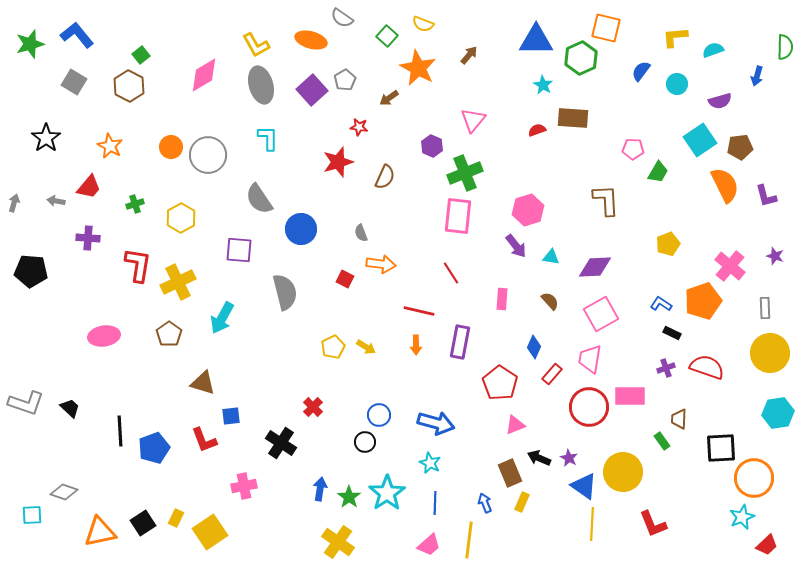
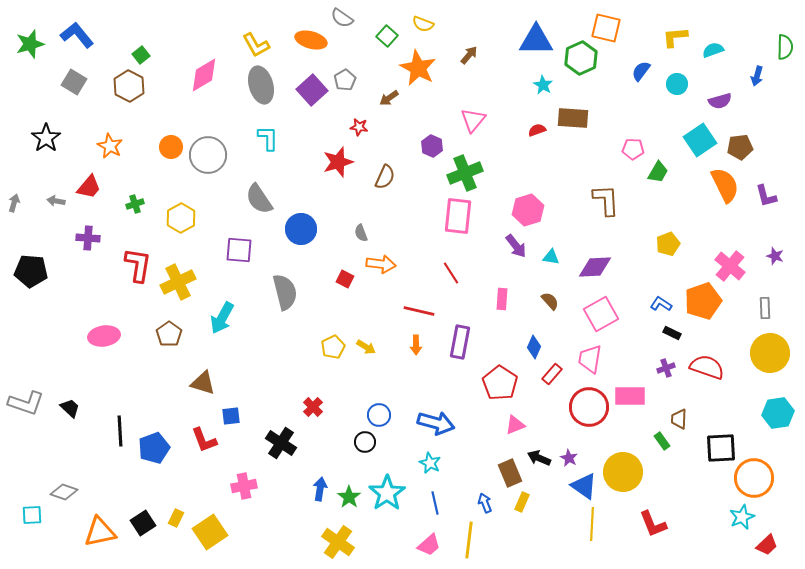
blue line at (435, 503): rotated 15 degrees counterclockwise
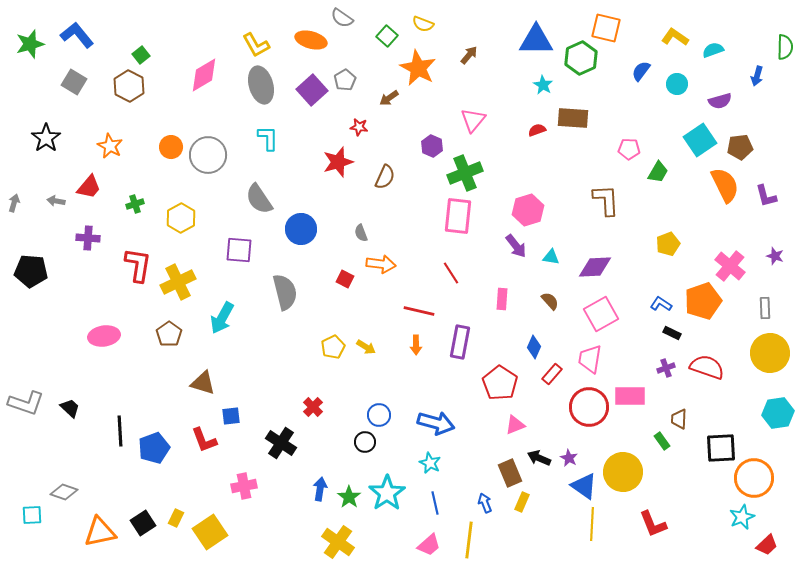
yellow L-shape at (675, 37): rotated 40 degrees clockwise
pink pentagon at (633, 149): moved 4 px left
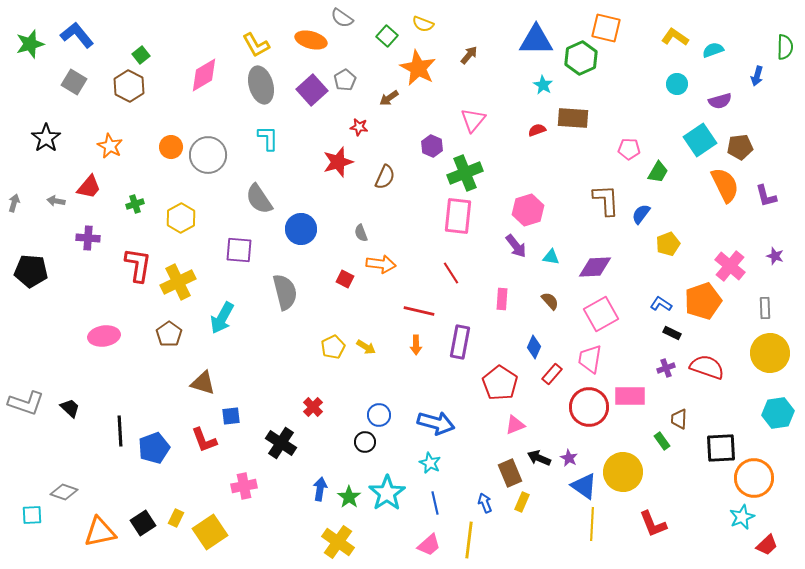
blue semicircle at (641, 71): moved 143 px down
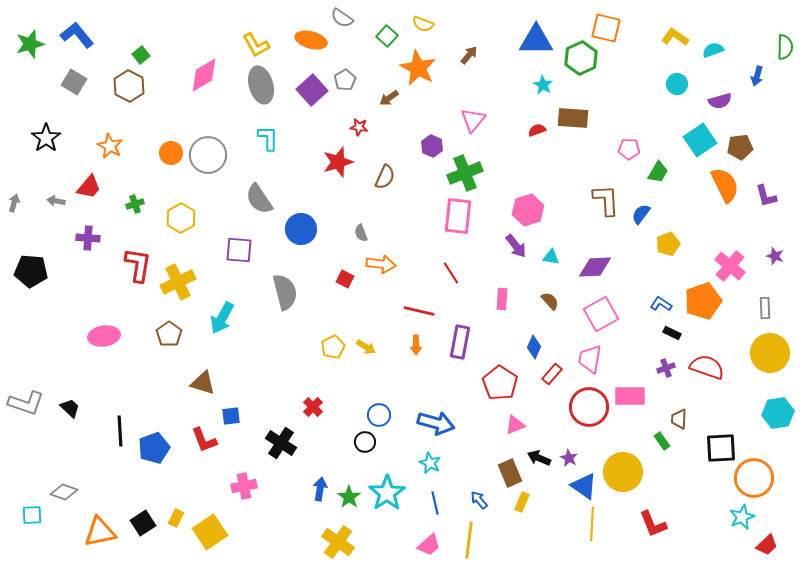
orange circle at (171, 147): moved 6 px down
blue arrow at (485, 503): moved 6 px left, 3 px up; rotated 18 degrees counterclockwise
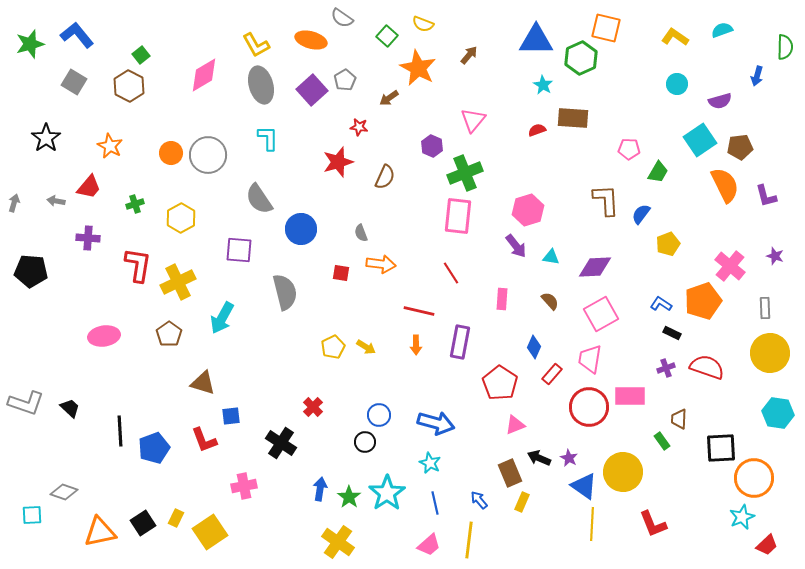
cyan semicircle at (713, 50): moved 9 px right, 20 px up
red square at (345, 279): moved 4 px left, 6 px up; rotated 18 degrees counterclockwise
cyan hexagon at (778, 413): rotated 16 degrees clockwise
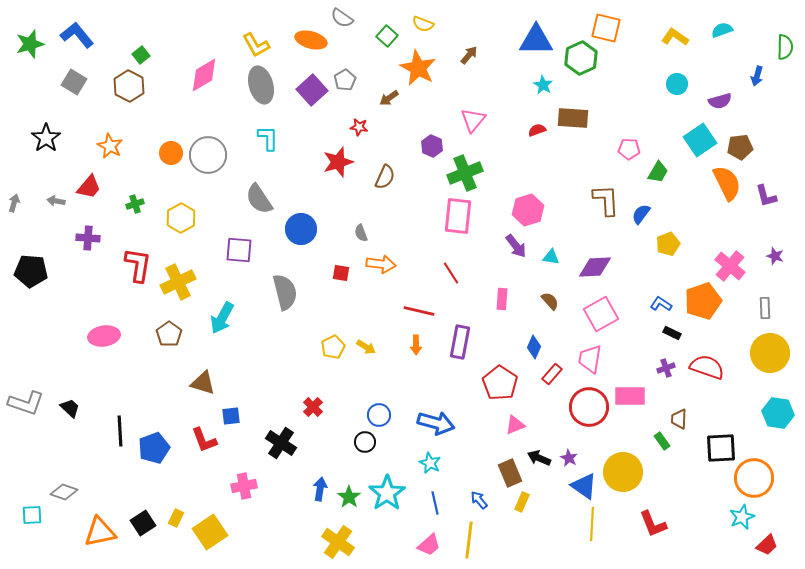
orange semicircle at (725, 185): moved 2 px right, 2 px up
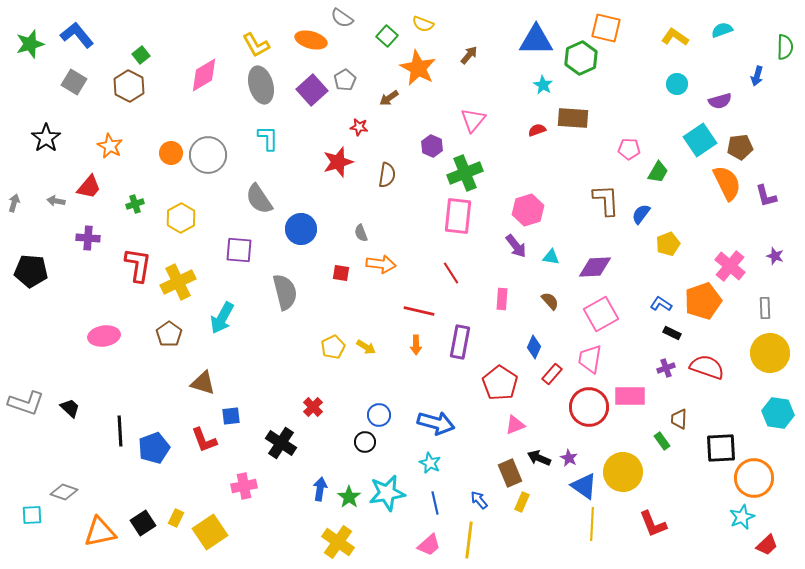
brown semicircle at (385, 177): moved 2 px right, 2 px up; rotated 15 degrees counterclockwise
cyan star at (387, 493): rotated 24 degrees clockwise
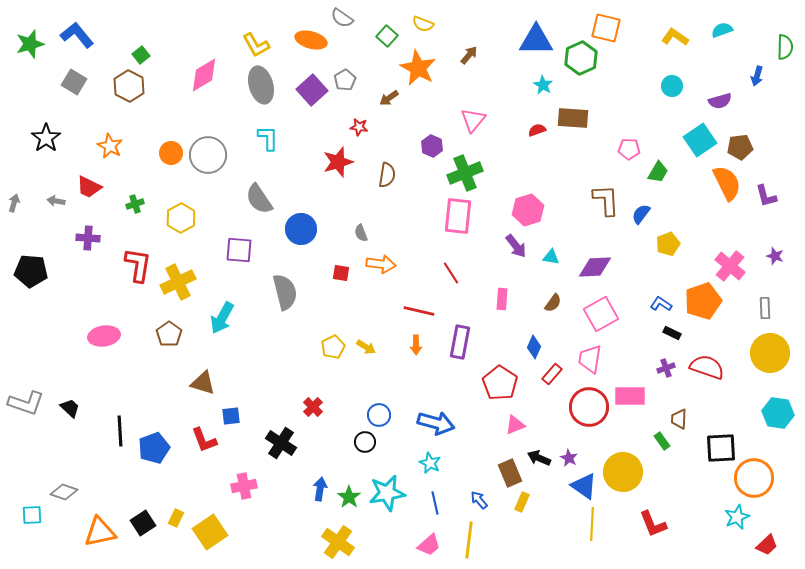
cyan circle at (677, 84): moved 5 px left, 2 px down
red trapezoid at (89, 187): rotated 76 degrees clockwise
brown semicircle at (550, 301): moved 3 px right, 2 px down; rotated 78 degrees clockwise
cyan star at (742, 517): moved 5 px left
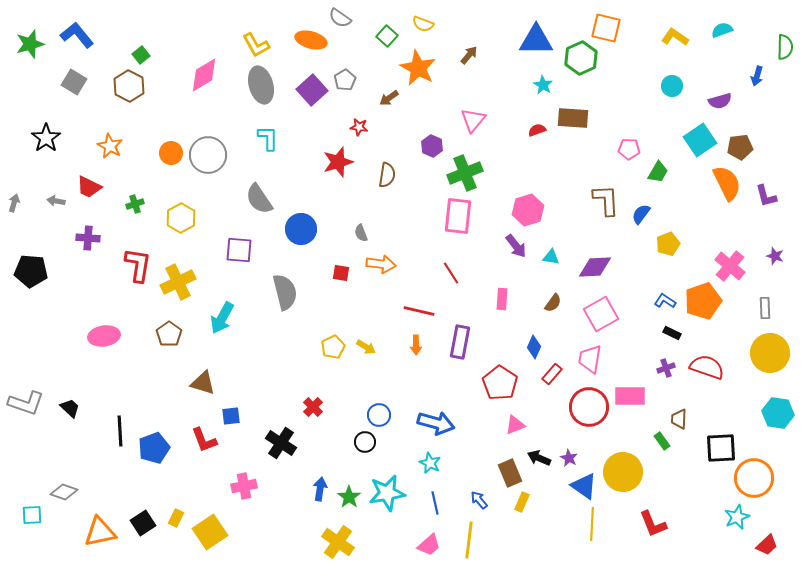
gray semicircle at (342, 18): moved 2 px left
blue L-shape at (661, 304): moved 4 px right, 3 px up
